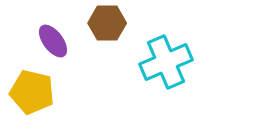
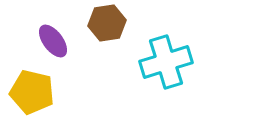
brown hexagon: rotated 9 degrees counterclockwise
cyan cross: rotated 6 degrees clockwise
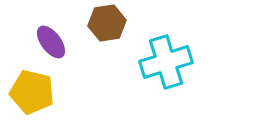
purple ellipse: moved 2 px left, 1 px down
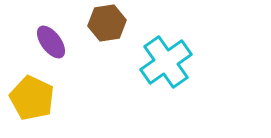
cyan cross: rotated 18 degrees counterclockwise
yellow pentagon: moved 6 px down; rotated 12 degrees clockwise
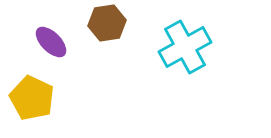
purple ellipse: rotated 8 degrees counterclockwise
cyan cross: moved 19 px right, 15 px up; rotated 6 degrees clockwise
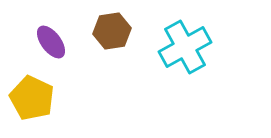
brown hexagon: moved 5 px right, 8 px down
purple ellipse: rotated 8 degrees clockwise
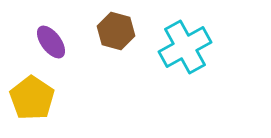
brown hexagon: moved 4 px right; rotated 24 degrees clockwise
yellow pentagon: rotated 9 degrees clockwise
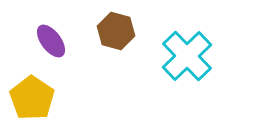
purple ellipse: moved 1 px up
cyan cross: moved 2 px right, 9 px down; rotated 15 degrees counterclockwise
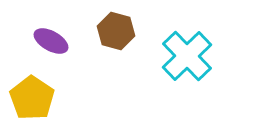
purple ellipse: rotated 24 degrees counterclockwise
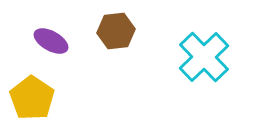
brown hexagon: rotated 21 degrees counterclockwise
cyan cross: moved 17 px right, 1 px down
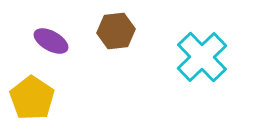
cyan cross: moved 2 px left
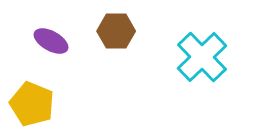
brown hexagon: rotated 6 degrees clockwise
yellow pentagon: moved 6 px down; rotated 12 degrees counterclockwise
